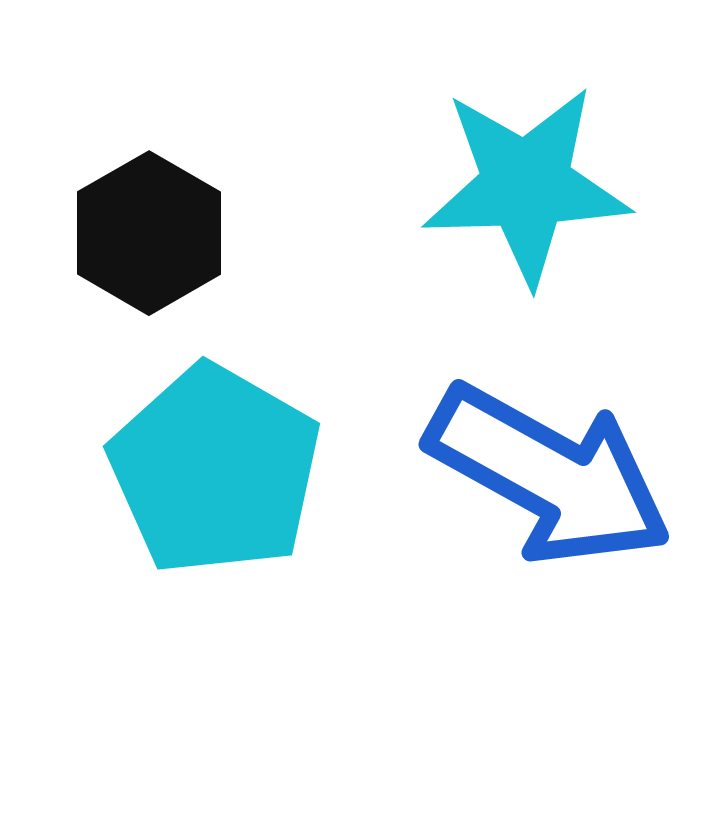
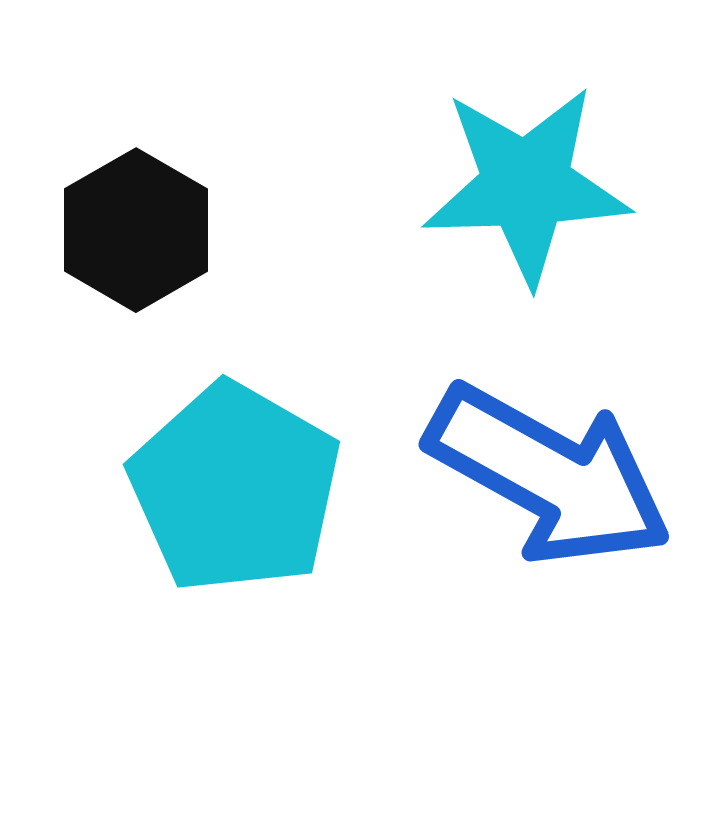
black hexagon: moved 13 px left, 3 px up
cyan pentagon: moved 20 px right, 18 px down
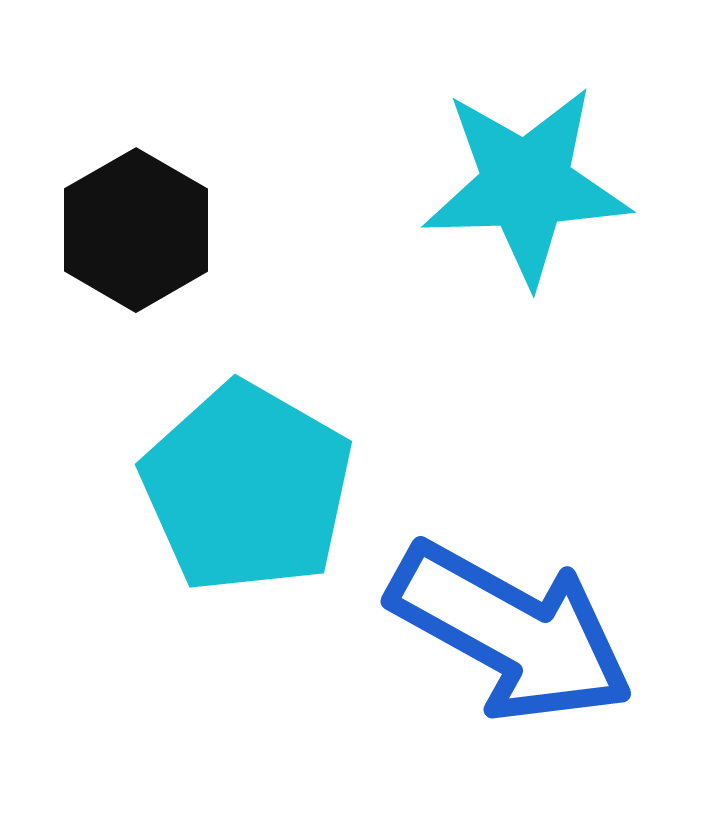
blue arrow: moved 38 px left, 157 px down
cyan pentagon: moved 12 px right
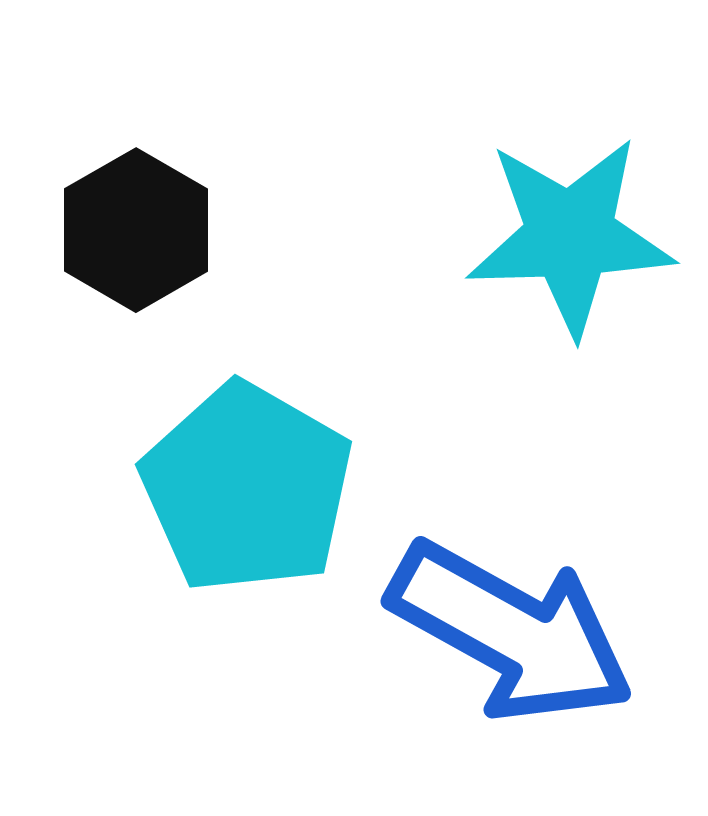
cyan star: moved 44 px right, 51 px down
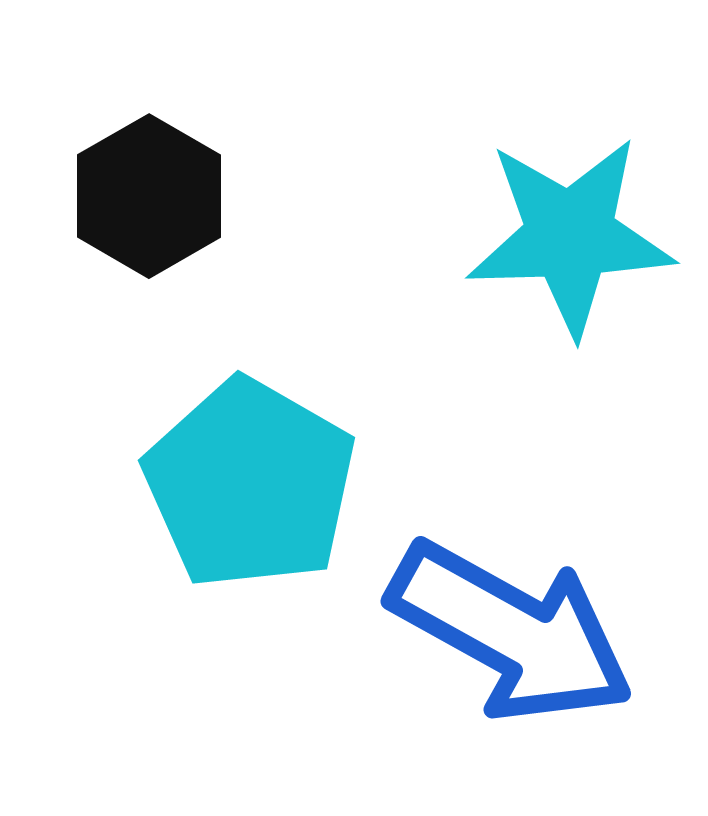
black hexagon: moved 13 px right, 34 px up
cyan pentagon: moved 3 px right, 4 px up
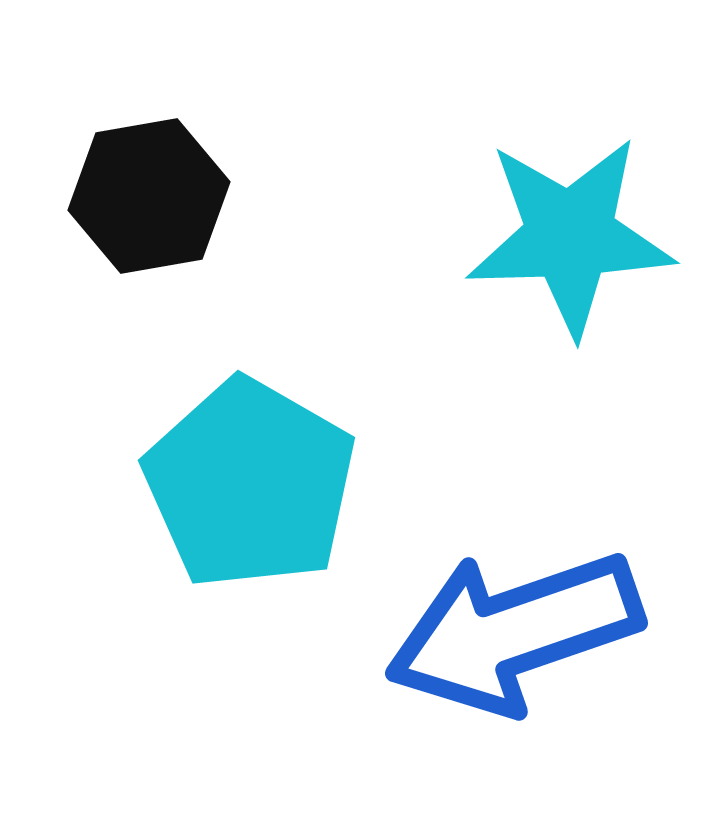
black hexagon: rotated 20 degrees clockwise
blue arrow: moved 3 px right; rotated 132 degrees clockwise
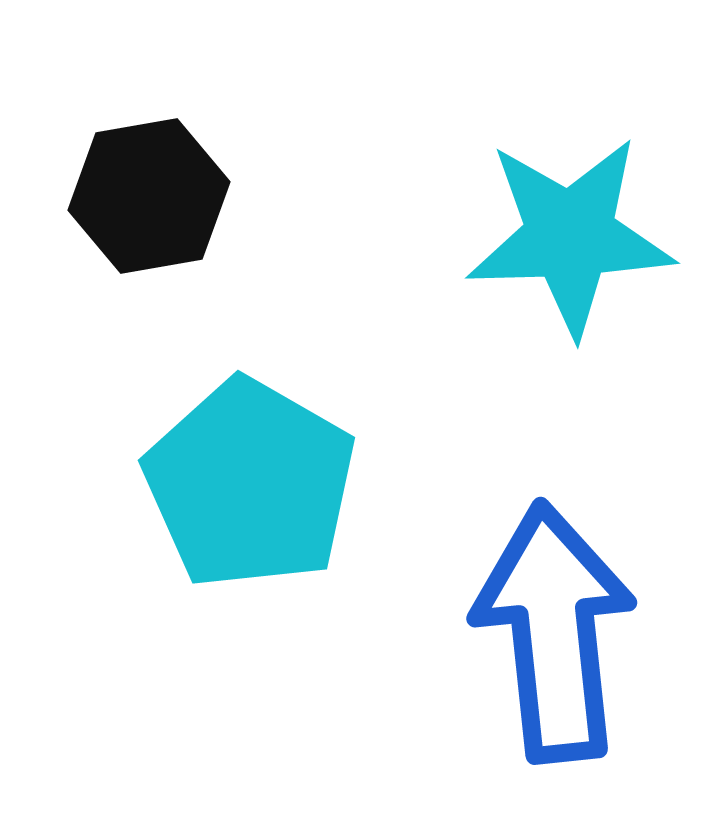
blue arrow: moved 40 px right; rotated 103 degrees clockwise
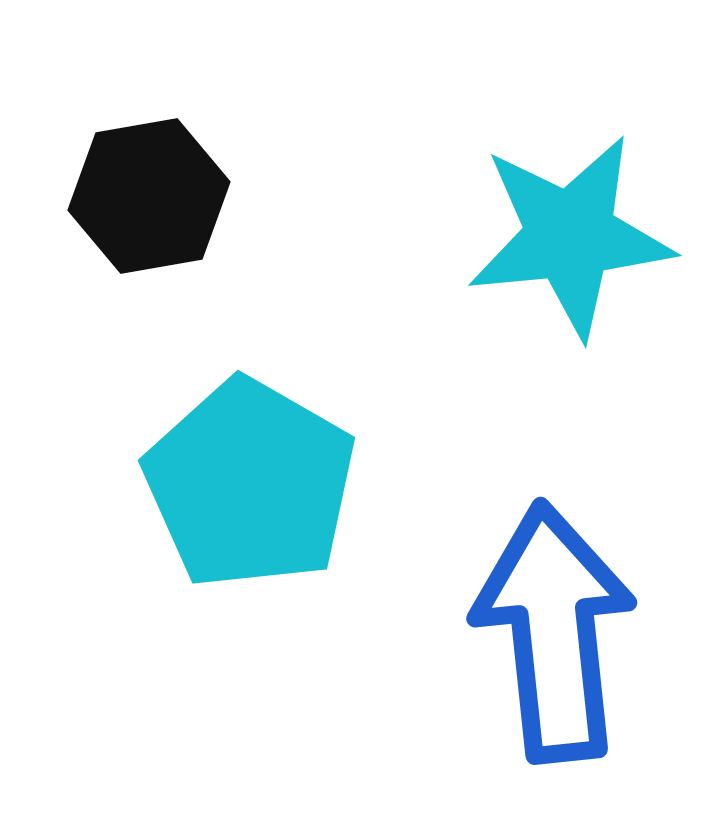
cyan star: rotated 4 degrees counterclockwise
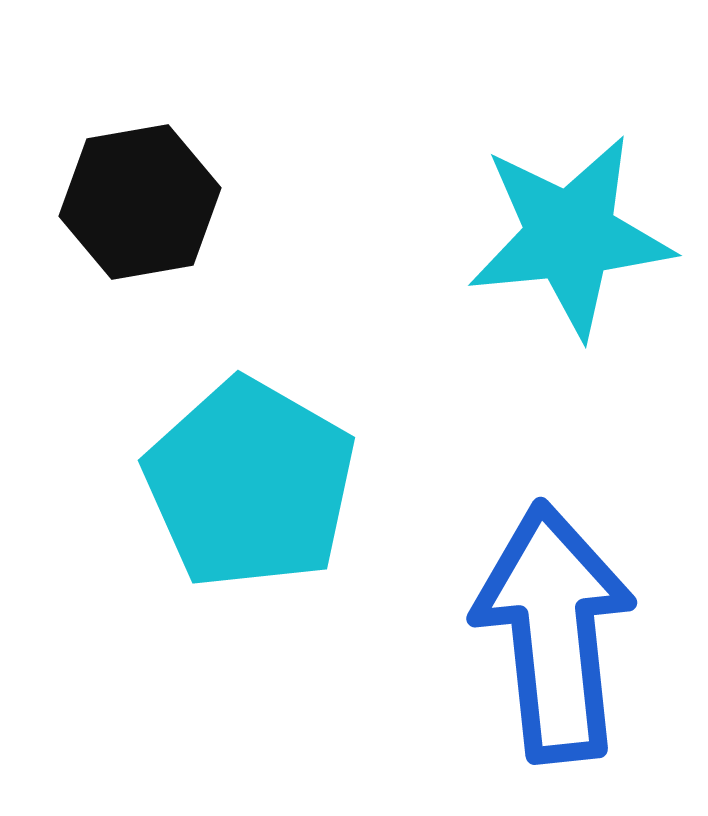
black hexagon: moved 9 px left, 6 px down
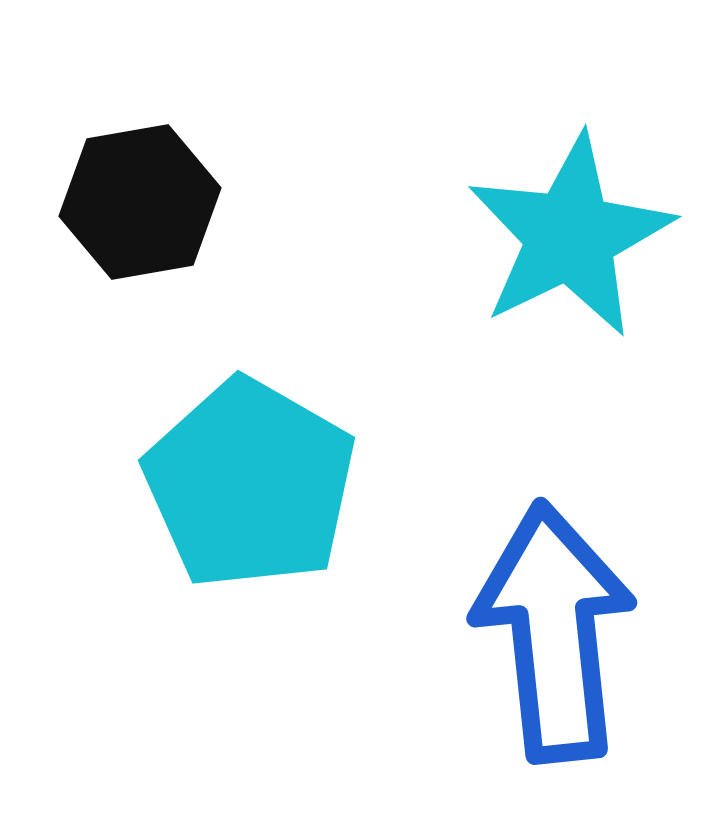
cyan star: rotated 20 degrees counterclockwise
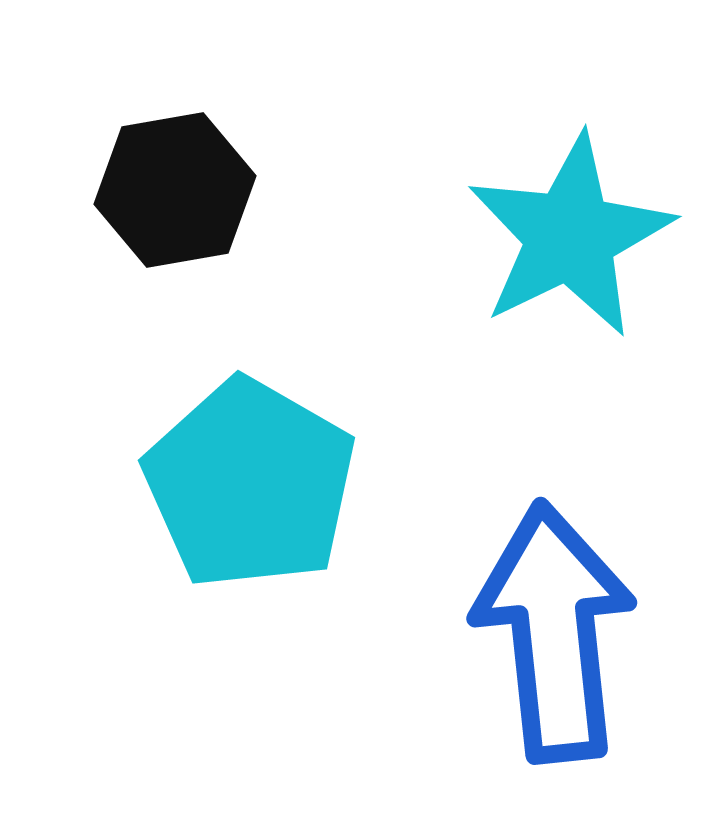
black hexagon: moved 35 px right, 12 px up
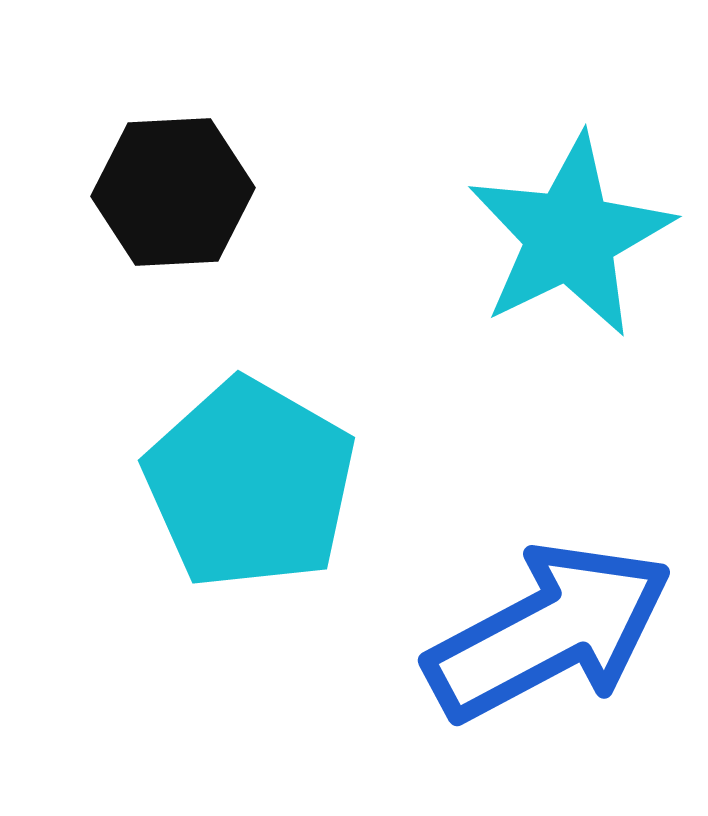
black hexagon: moved 2 px left, 2 px down; rotated 7 degrees clockwise
blue arrow: moved 5 px left; rotated 68 degrees clockwise
